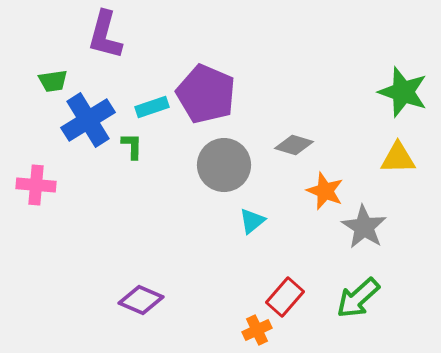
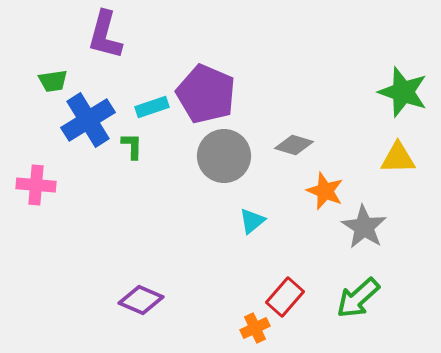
gray circle: moved 9 px up
orange cross: moved 2 px left, 2 px up
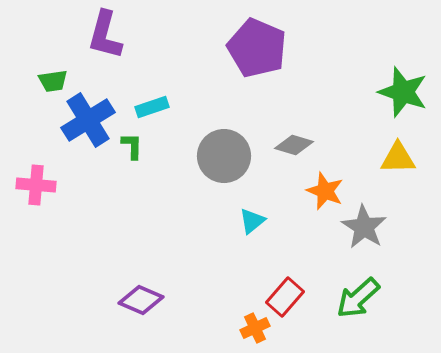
purple pentagon: moved 51 px right, 46 px up
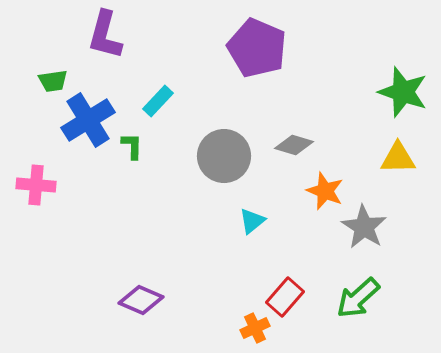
cyan rectangle: moved 6 px right, 6 px up; rotated 28 degrees counterclockwise
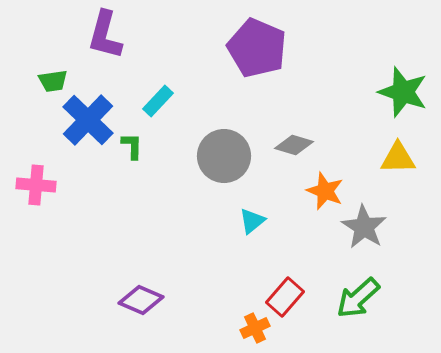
blue cross: rotated 14 degrees counterclockwise
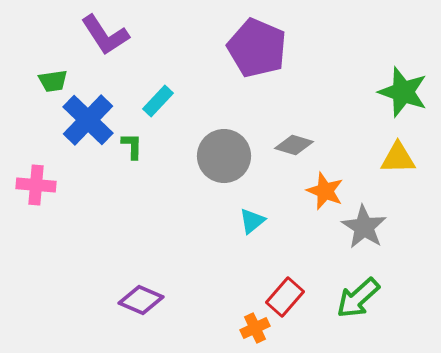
purple L-shape: rotated 48 degrees counterclockwise
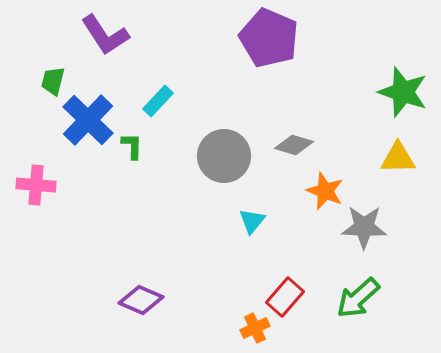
purple pentagon: moved 12 px right, 10 px up
green trapezoid: rotated 112 degrees clockwise
cyan triangle: rotated 12 degrees counterclockwise
gray star: rotated 30 degrees counterclockwise
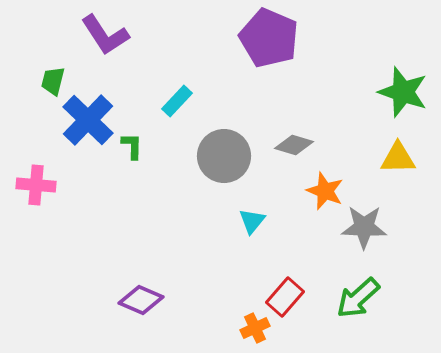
cyan rectangle: moved 19 px right
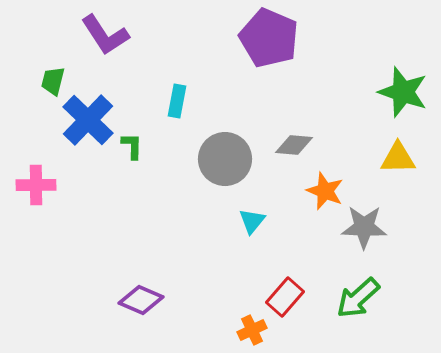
cyan rectangle: rotated 32 degrees counterclockwise
gray diamond: rotated 12 degrees counterclockwise
gray circle: moved 1 px right, 3 px down
pink cross: rotated 6 degrees counterclockwise
orange cross: moved 3 px left, 2 px down
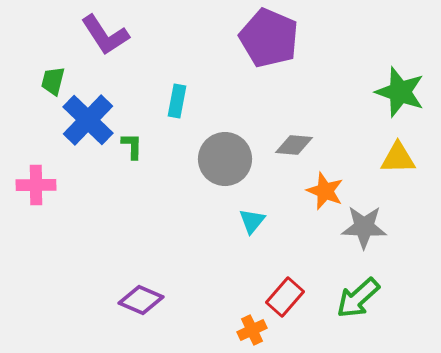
green star: moved 3 px left
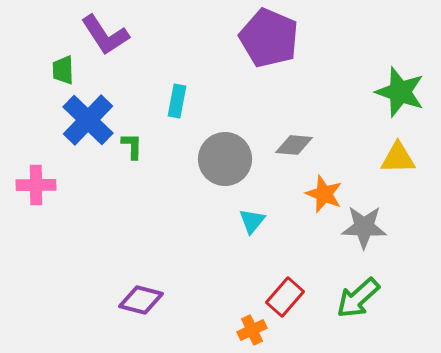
green trapezoid: moved 10 px right, 11 px up; rotated 16 degrees counterclockwise
orange star: moved 1 px left, 3 px down
purple diamond: rotated 9 degrees counterclockwise
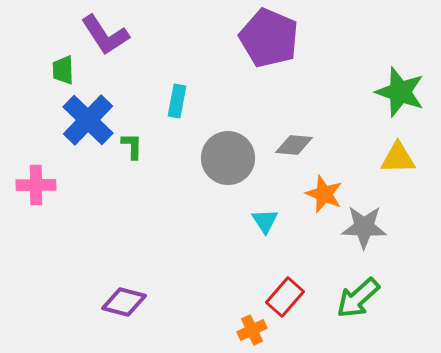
gray circle: moved 3 px right, 1 px up
cyan triangle: moved 13 px right; rotated 12 degrees counterclockwise
purple diamond: moved 17 px left, 2 px down
